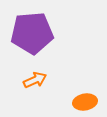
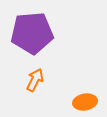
orange arrow: rotated 40 degrees counterclockwise
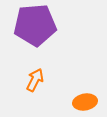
purple pentagon: moved 3 px right, 8 px up
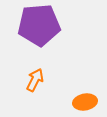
purple pentagon: moved 4 px right
